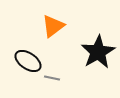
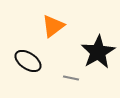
gray line: moved 19 px right
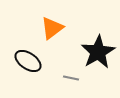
orange triangle: moved 1 px left, 2 px down
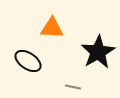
orange triangle: rotated 40 degrees clockwise
gray line: moved 2 px right, 9 px down
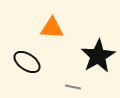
black star: moved 4 px down
black ellipse: moved 1 px left, 1 px down
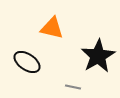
orange triangle: rotated 10 degrees clockwise
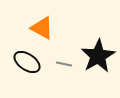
orange triangle: moved 10 px left; rotated 15 degrees clockwise
gray line: moved 9 px left, 23 px up
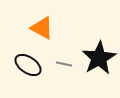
black star: moved 1 px right, 2 px down
black ellipse: moved 1 px right, 3 px down
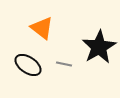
orange triangle: rotated 10 degrees clockwise
black star: moved 11 px up
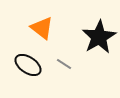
black star: moved 10 px up
gray line: rotated 21 degrees clockwise
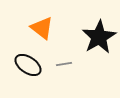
gray line: rotated 42 degrees counterclockwise
